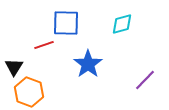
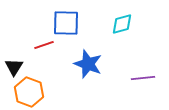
blue star: rotated 16 degrees counterclockwise
purple line: moved 2 px left, 2 px up; rotated 40 degrees clockwise
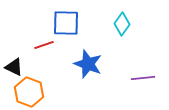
cyan diamond: rotated 40 degrees counterclockwise
black triangle: rotated 36 degrees counterclockwise
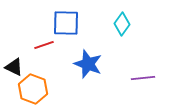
orange hexagon: moved 4 px right, 3 px up
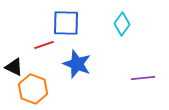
blue star: moved 11 px left
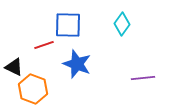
blue square: moved 2 px right, 2 px down
